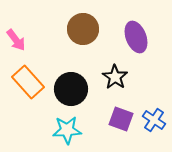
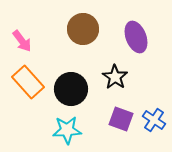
pink arrow: moved 6 px right, 1 px down
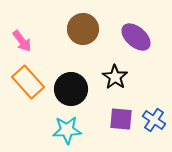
purple ellipse: rotated 28 degrees counterclockwise
purple square: rotated 15 degrees counterclockwise
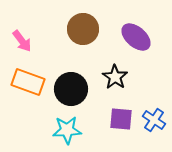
orange rectangle: rotated 28 degrees counterclockwise
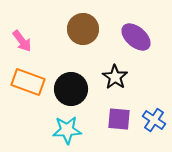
purple square: moved 2 px left
